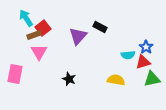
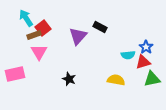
pink rectangle: rotated 66 degrees clockwise
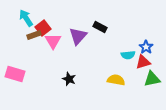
pink triangle: moved 14 px right, 11 px up
pink rectangle: rotated 30 degrees clockwise
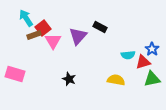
blue star: moved 6 px right, 2 px down
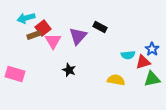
cyan arrow: rotated 72 degrees counterclockwise
black star: moved 9 px up
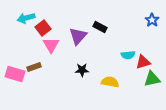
brown rectangle: moved 32 px down
pink triangle: moved 2 px left, 4 px down
blue star: moved 29 px up
black star: moved 13 px right; rotated 24 degrees counterclockwise
yellow semicircle: moved 6 px left, 2 px down
